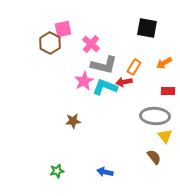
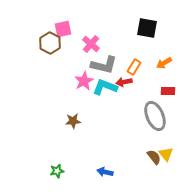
gray ellipse: rotated 64 degrees clockwise
yellow triangle: moved 1 px right, 18 px down
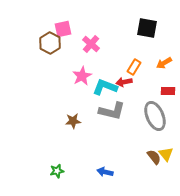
gray L-shape: moved 8 px right, 46 px down
pink star: moved 2 px left, 5 px up
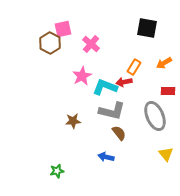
brown semicircle: moved 35 px left, 24 px up
blue arrow: moved 1 px right, 15 px up
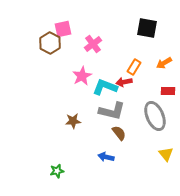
pink cross: moved 2 px right; rotated 12 degrees clockwise
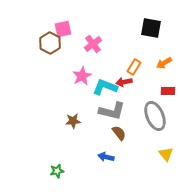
black square: moved 4 px right
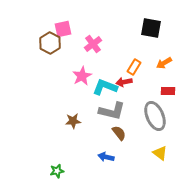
yellow triangle: moved 6 px left, 1 px up; rotated 14 degrees counterclockwise
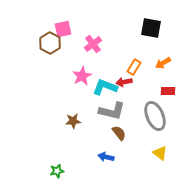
orange arrow: moved 1 px left
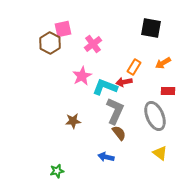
gray L-shape: moved 3 px right; rotated 80 degrees counterclockwise
